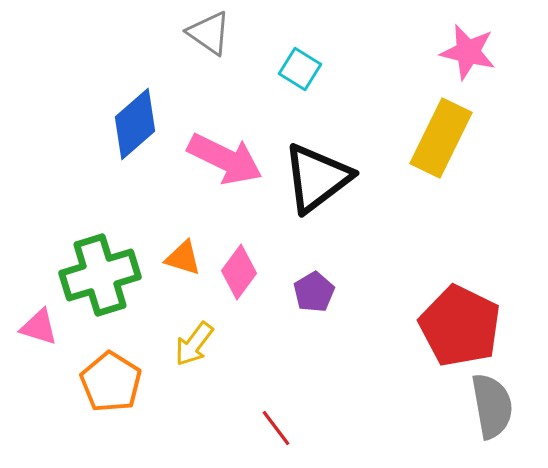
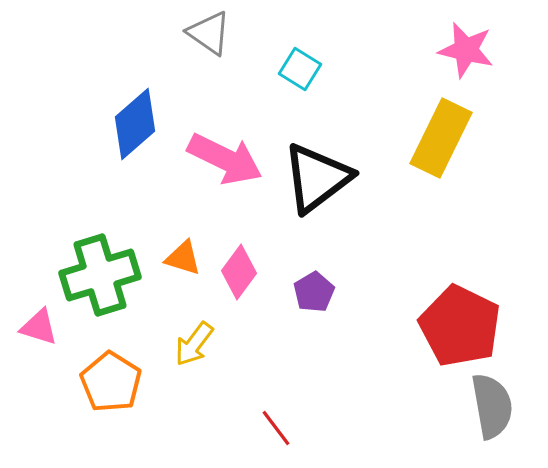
pink star: moved 2 px left, 2 px up
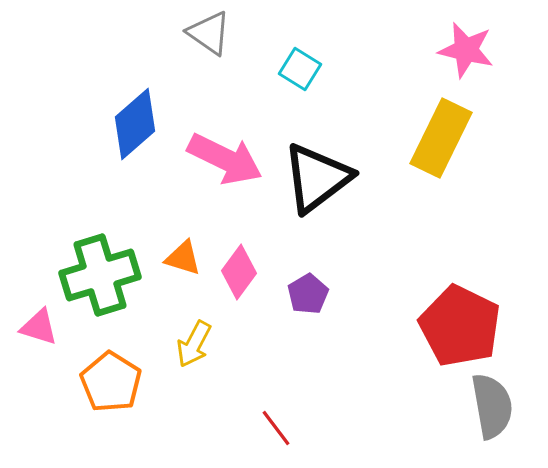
purple pentagon: moved 6 px left, 2 px down
yellow arrow: rotated 9 degrees counterclockwise
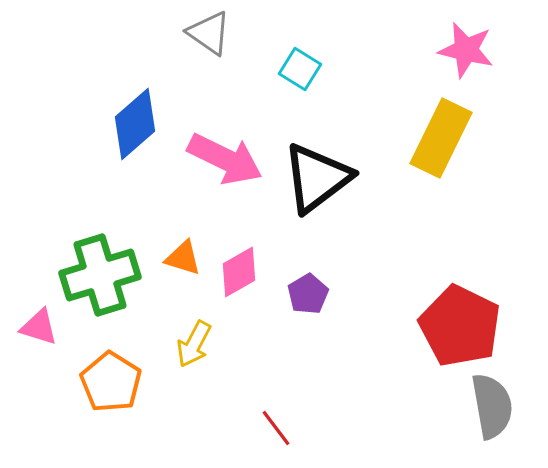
pink diamond: rotated 24 degrees clockwise
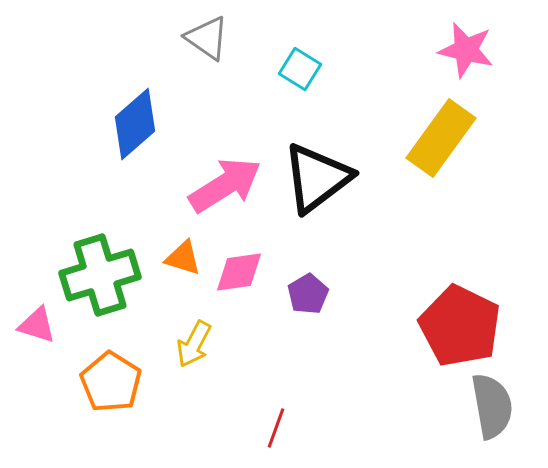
gray triangle: moved 2 px left, 5 px down
yellow rectangle: rotated 10 degrees clockwise
pink arrow: moved 26 px down; rotated 58 degrees counterclockwise
pink diamond: rotated 22 degrees clockwise
pink triangle: moved 2 px left, 2 px up
red line: rotated 57 degrees clockwise
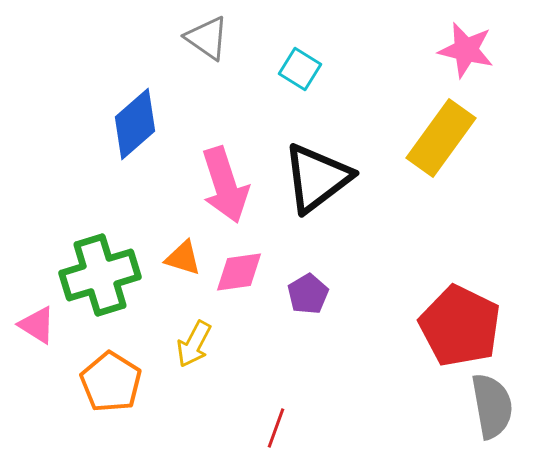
pink arrow: rotated 104 degrees clockwise
pink triangle: rotated 15 degrees clockwise
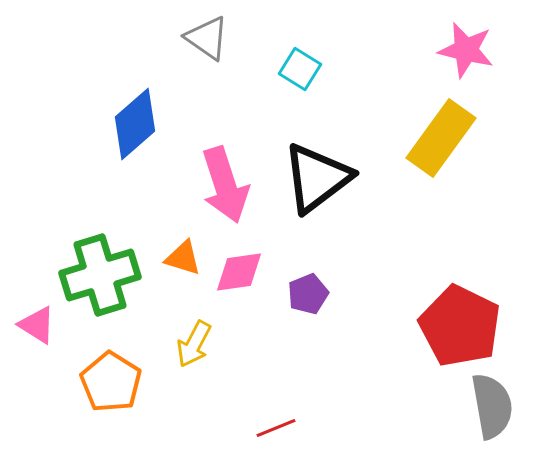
purple pentagon: rotated 9 degrees clockwise
red line: rotated 48 degrees clockwise
